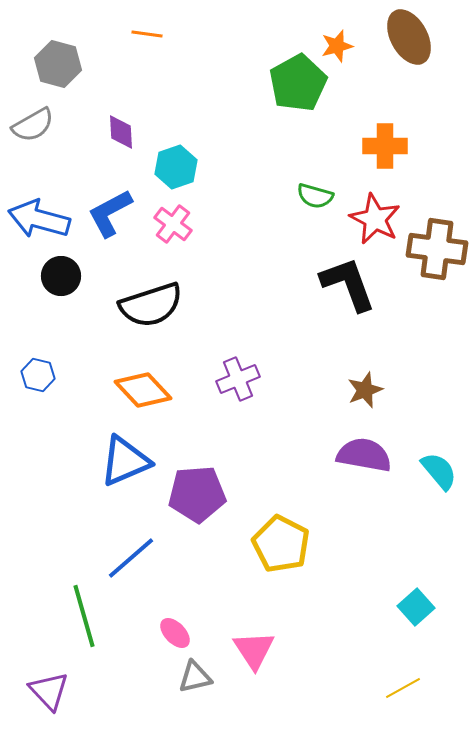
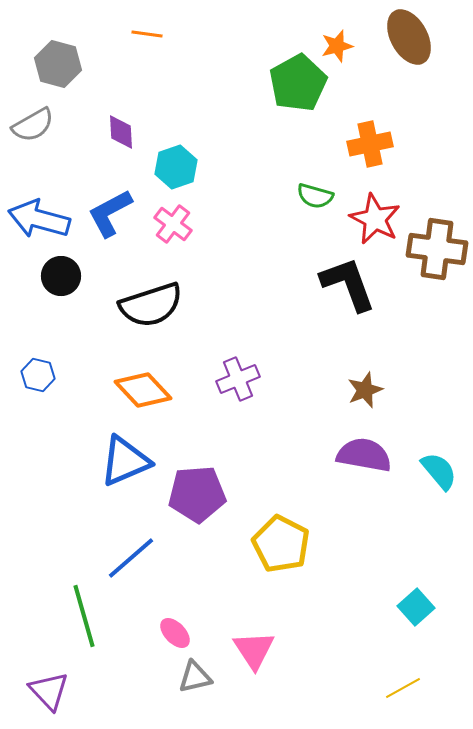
orange cross: moved 15 px left, 2 px up; rotated 12 degrees counterclockwise
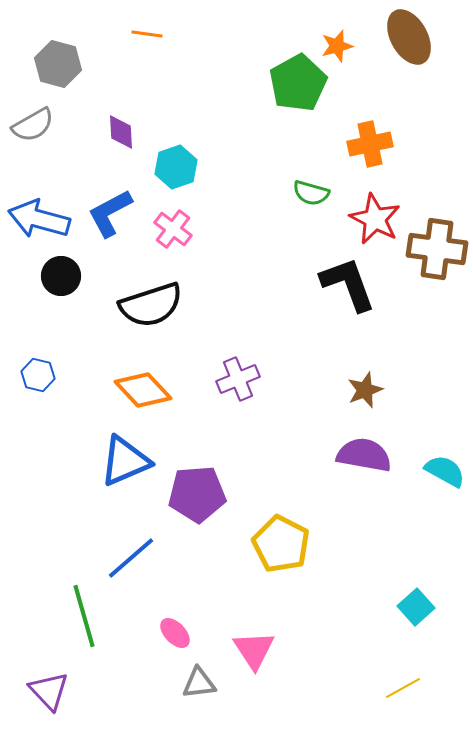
green semicircle: moved 4 px left, 3 px up
pink cross: moved 5 px down
cyan semicircle: moved 6 px right; rotated 21 degrees counterclockwise
gray triangle: moved 4 px right, 6 px down; rotated 6 degrees clockwise
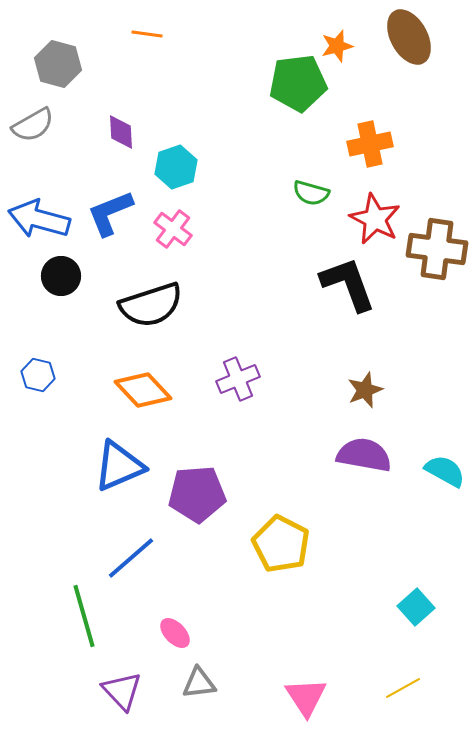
green pentagon: rotated 22 degrees clockwise
blue L-shape: rotated 6 degrees clockwise
blue triangle: moved 6 px left, 5 px down
pink triangle: moved 52 px right, 47 px down
purple triangle: moved 73 px right
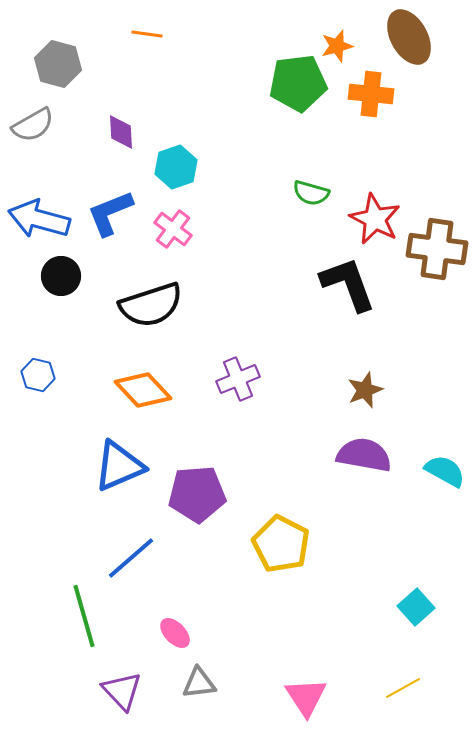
orange cross: moved 1 px right, 50 px up; rotated 18 degrees clockwise
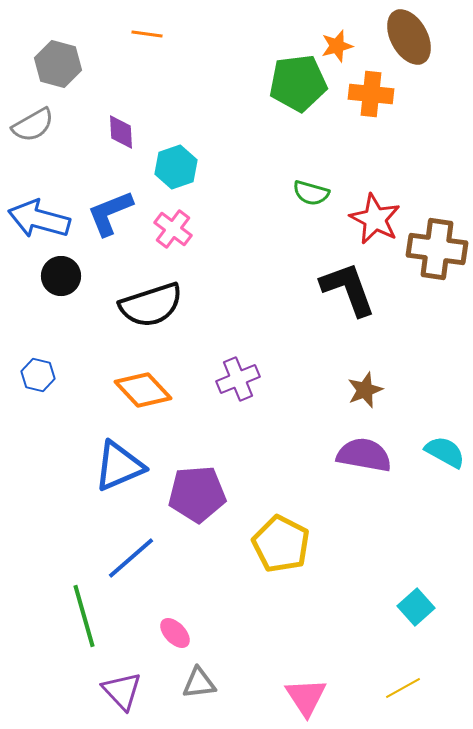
black L-shape: moved 5 px down
cyan semicircle: moved 19 px up
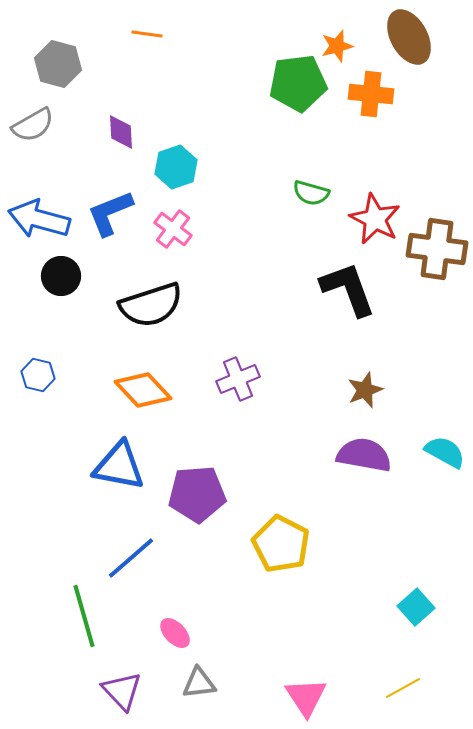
blue triangle: rotated 34 degrees clockwise
